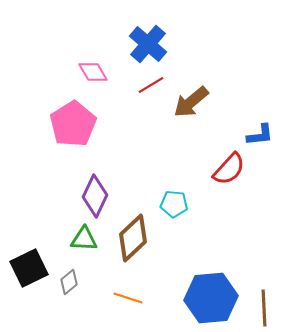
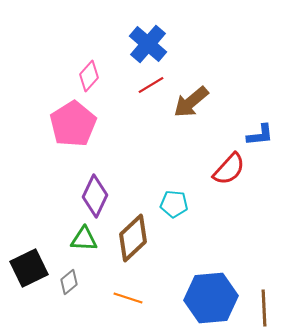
pink diamond: moved 4 px left, 4 px down; rotated 72 degrees clockwise
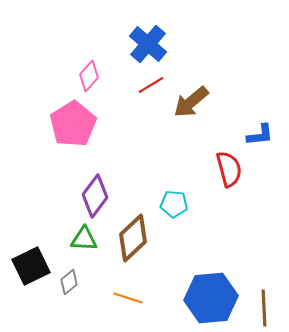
red semicircle: rotated 57 degrees counterclockwise
purple diamond: rotated 12 degrees clockwise
black square: moved 2 px right, 2 px up
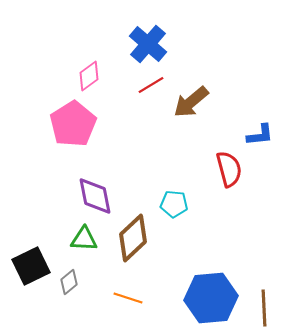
pink diamond: rotated 12 degrees clockwise
purple diamond: rotated 48 degrees counterclockwise
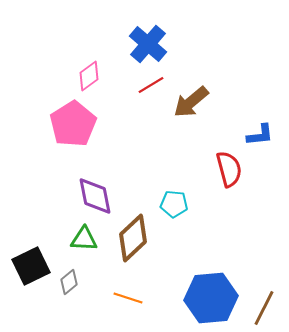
brown line: rotated 30 degrees clockwise
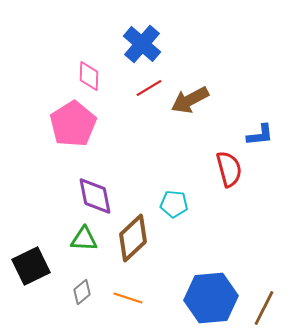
blue cross: moved 6 px left
pink diamond: rotated 52 degrees counterclockwise
red line: moved 2 px left, 3 px down
brown arrow: moved 1 px left, 2 px up; rotated 12 degrees clockwise
gray diamond: moved 13 px right, 10 px down
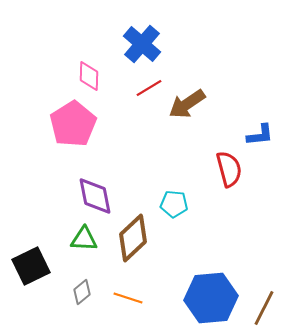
brown arrow: moved 3 px left, 4 px down; rotated 6 degrees counterclockwise
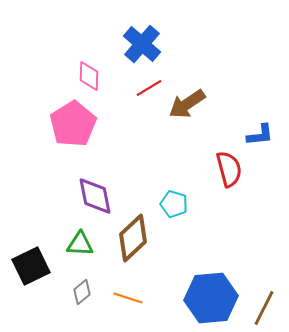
cyan pentagon: rotated 12 degrees clockwise
green triangle: moved 4 px left, 5 px down
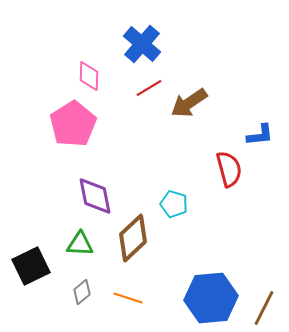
brown arrow: moved 2 px right, 1 px up
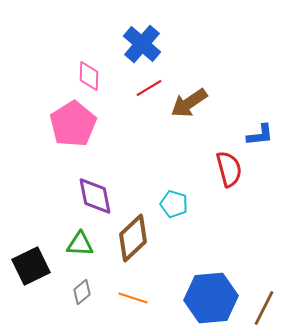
orange line: moved 5 px right
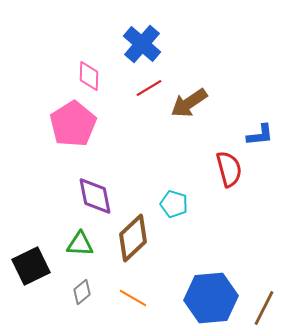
orange line: rotated 12 degrees clockwise
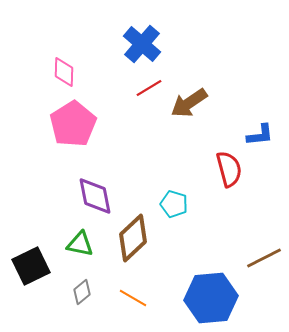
pink diamond: moved 25 px left, 4 px up
green triangle: rotated 8 degrees clockwise
brown line: moved 50 px up; rotated 36 degrees clockwise
